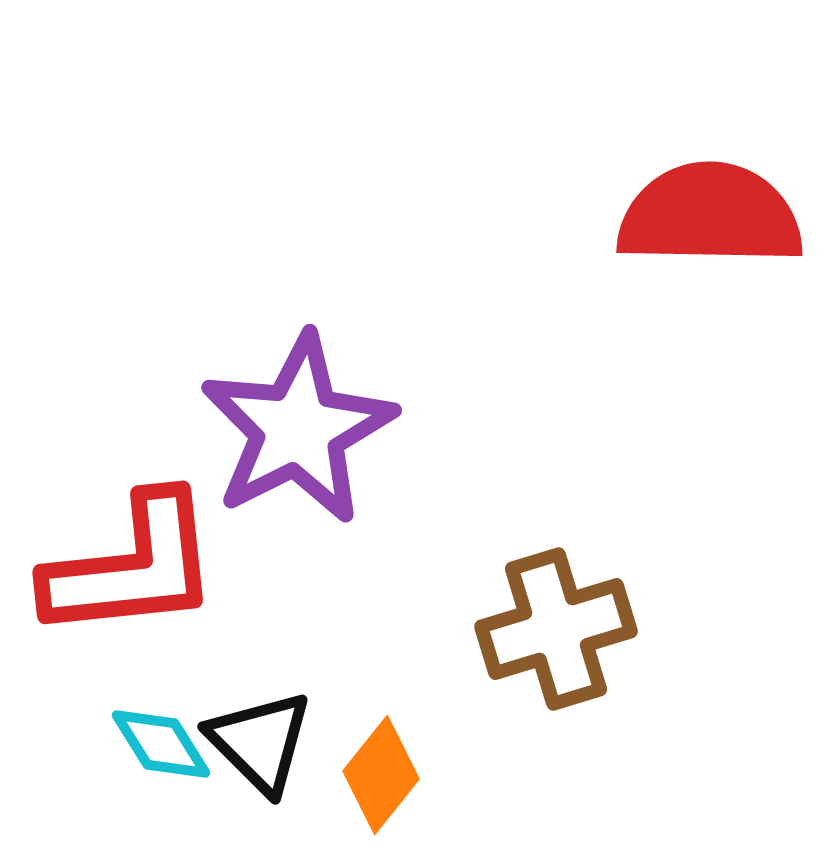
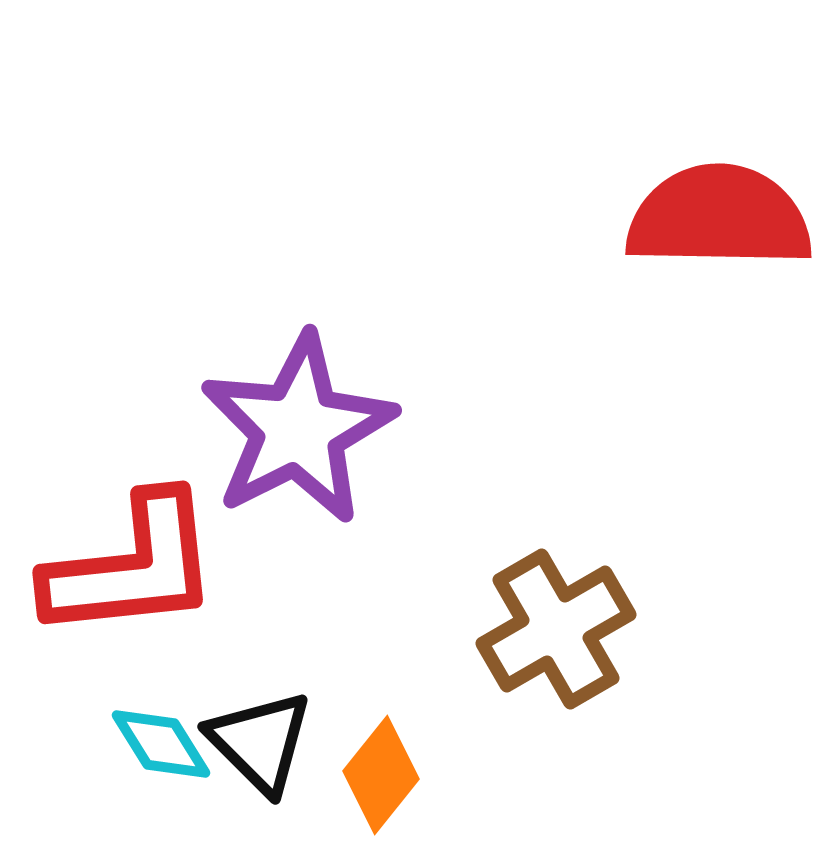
red semicircle: moved 9 px right, 2 px down
brown cross: rotated 13 degrees counterclockwise
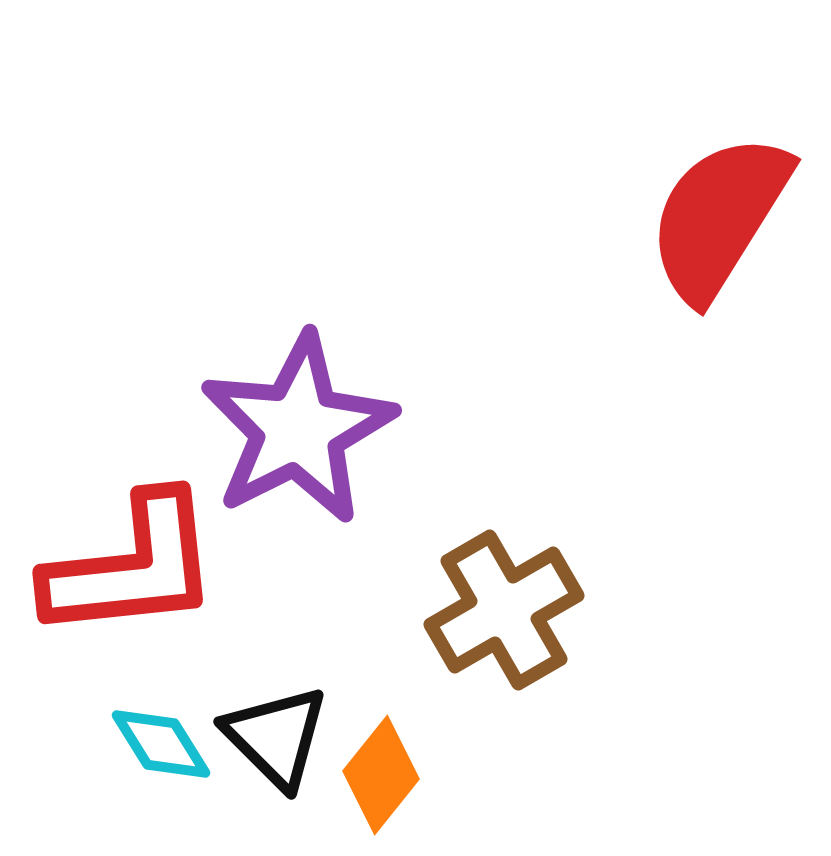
red semicircle: rotated 59 degrees counterclockwise
brown cross: moved 52 px left, 19 px up
black triangle: moved 16 px right, 5 px up
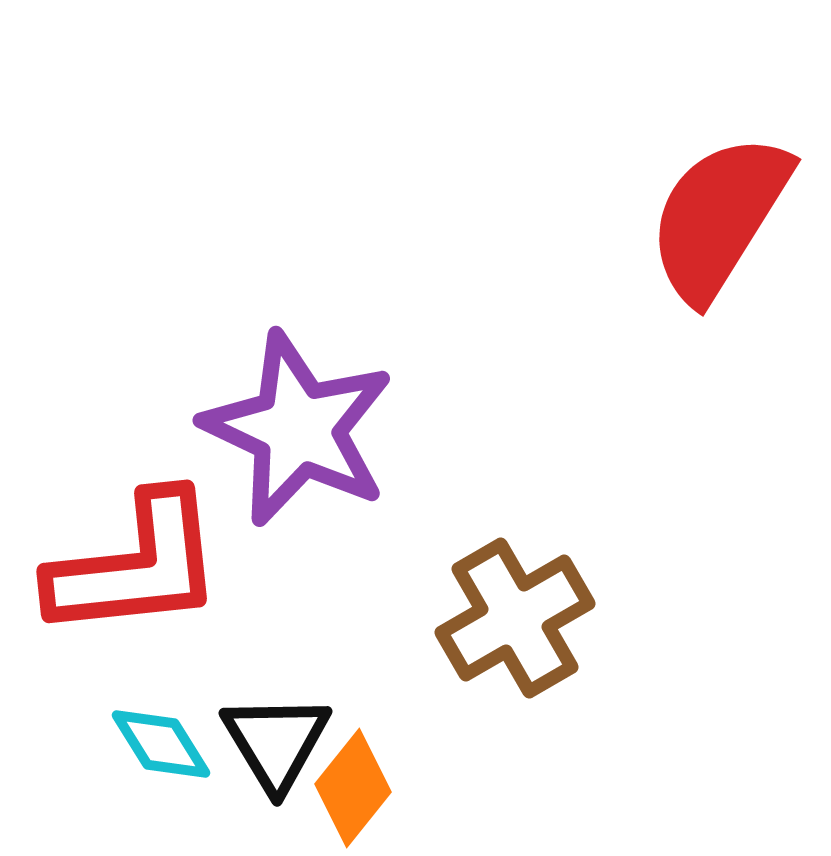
purple star: rotated 20 degrees counterclockwise
red L-shape: moved 4 px right, 1 px up
brown cross: moved 11 px right, 8 px down
black triangle: moved 5 px down; rotated 14 degrees clockwise
orange diamond: moved 28 px left, 13 px down
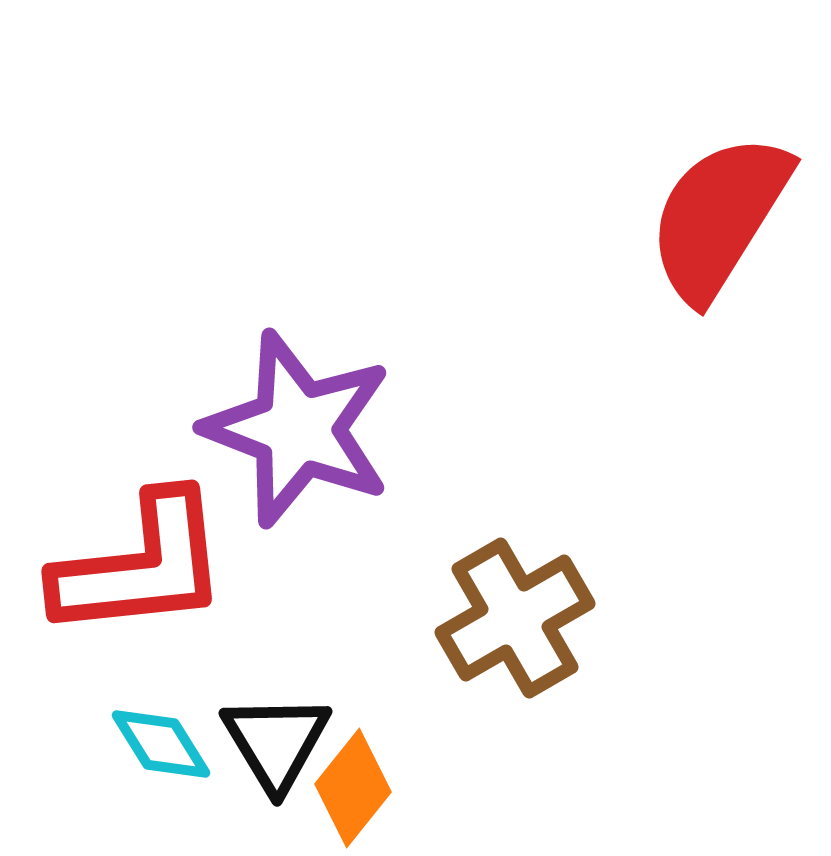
purple star: rotated 4 degrees counterclockwise
red L-shape: moved 5 px right
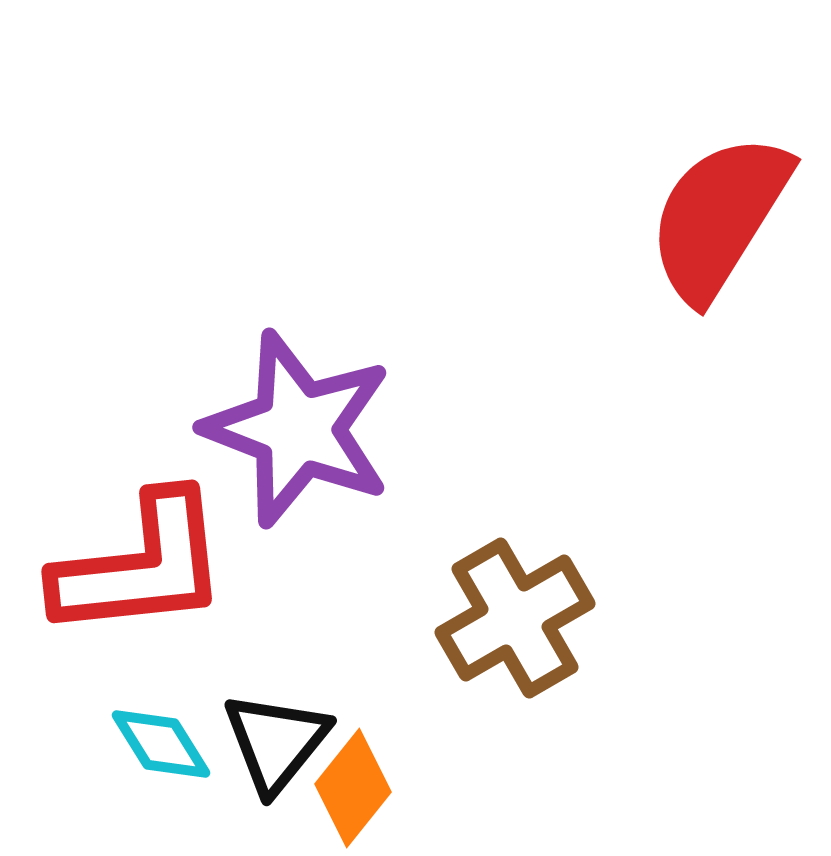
black triangle: rotated 10 degrees clockwise
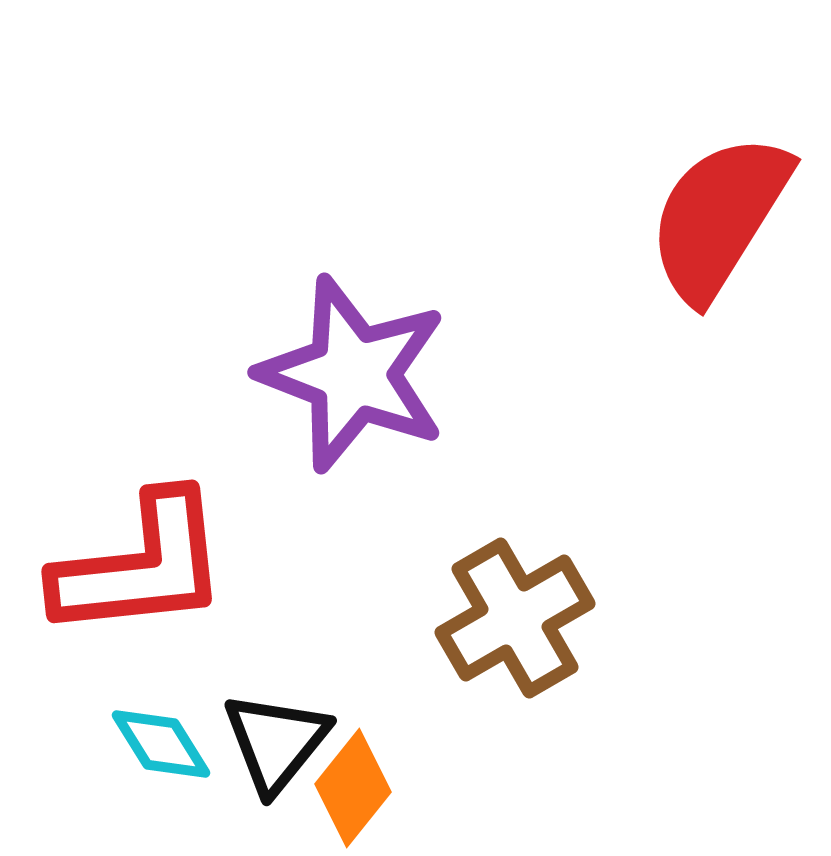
purple star: moved 55 px right, 55 px up
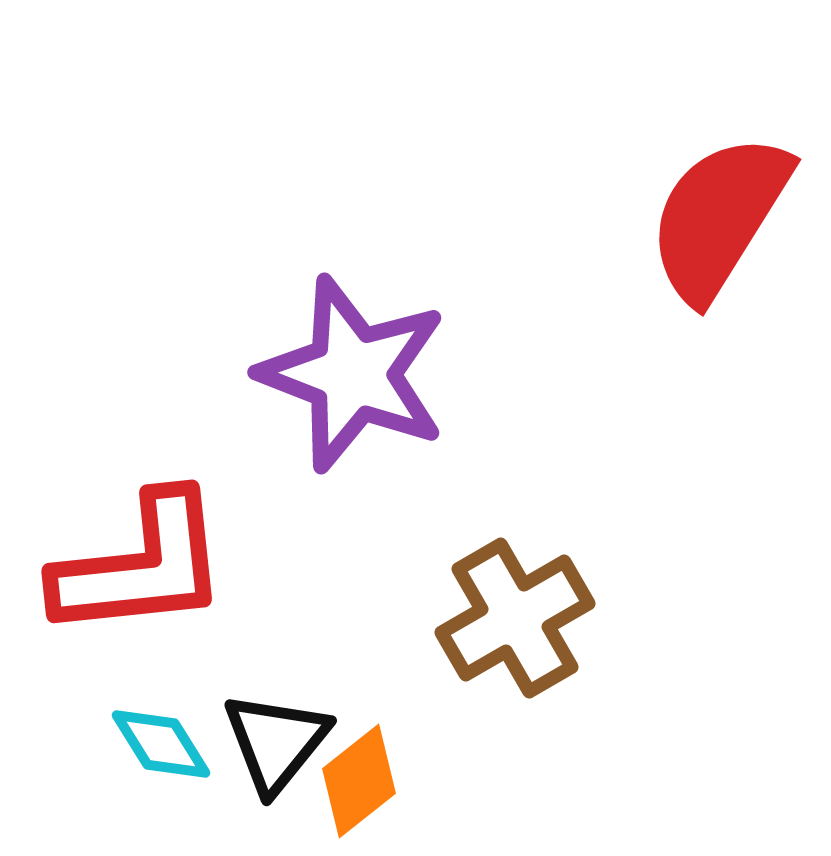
orange diamond: moved 6 px right, 7 px up; rotated 13 degrees clockwise
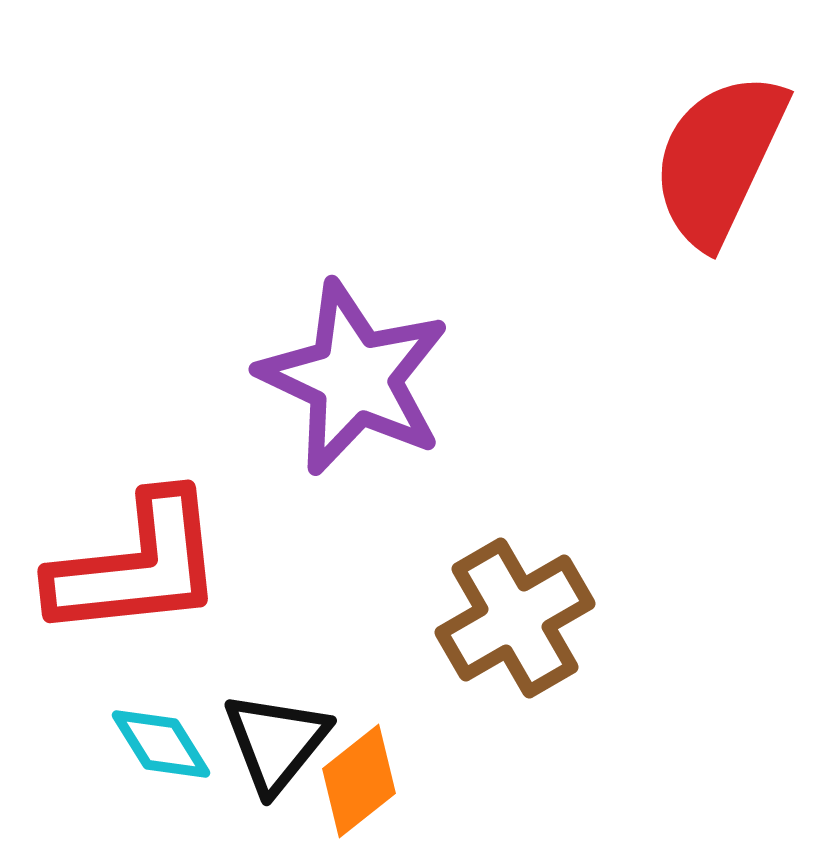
red semicircle: moved 58 px up; rotated 7 degrees counterclockwise
purple star: moved 1 px right, 4 px down; rotated 4 degrees clockwise
red L-shape: moved 4 px left
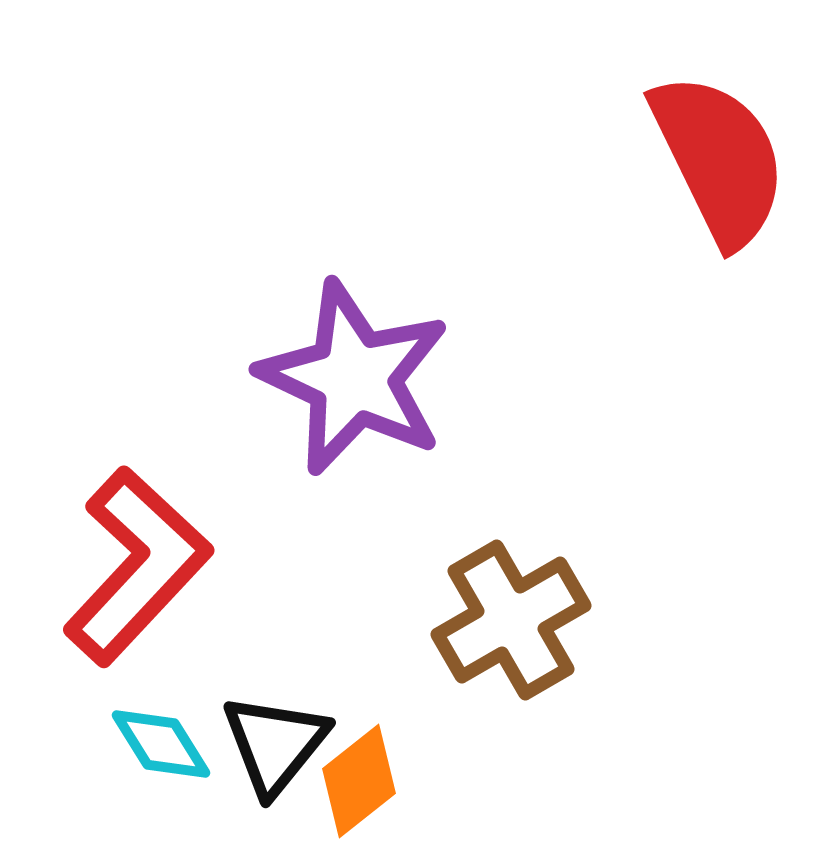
red semicircle: rotated 129 degrees clockwise
red L-shape: rotated 41 degrees counterclockwise
brown cross: moved 4 px left, 2 px down
black triangle: moved 1 px left, 2 px down
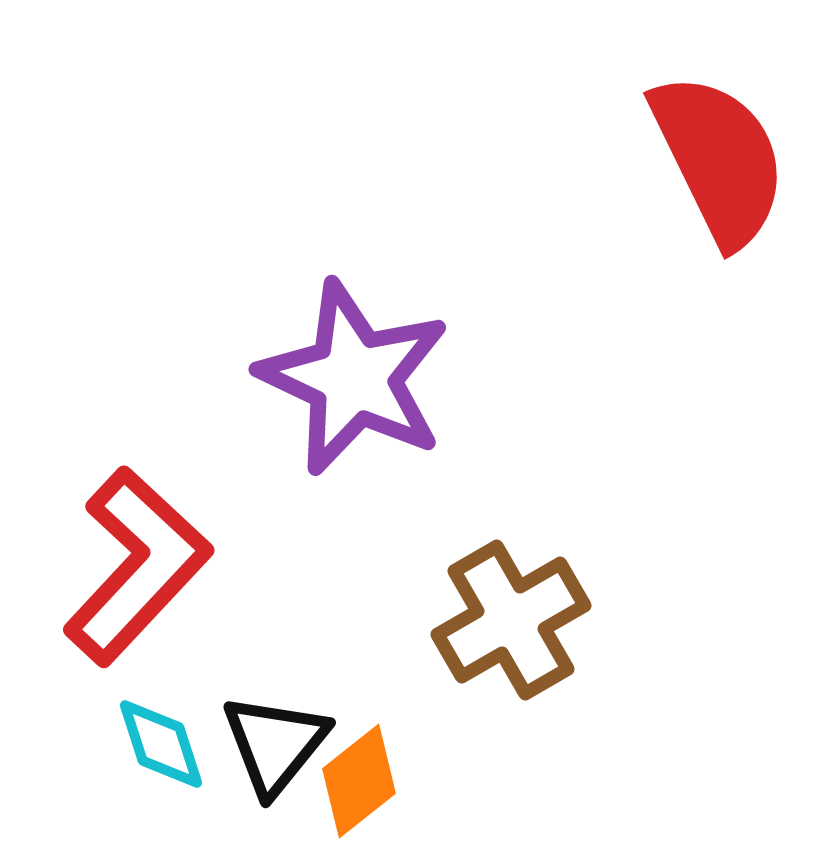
cyan diamond: rotated 14 degrees clockwise
